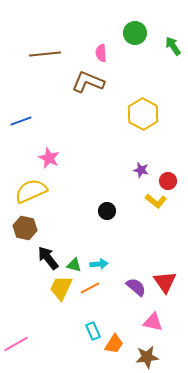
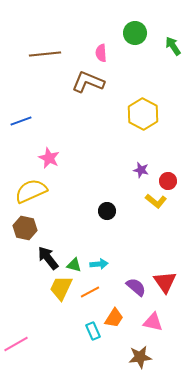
orange line: moved 4 px down
orange trapezoid: moved 26 px up
brown star: moved 7 px left
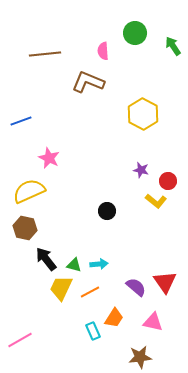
pink semicircle: moved 2 px right, 2 px up
yellow semicircle: moved 2 px left
black arrow: moved 2 px left, 1 px down
pink line: moved 4 px right, 4 px up
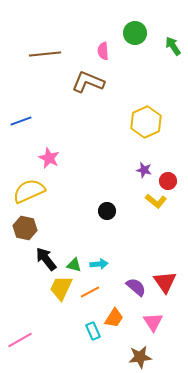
yellow hexagon: moved 3 px right, 8 px down; rotated 8 degrees clockwise
purple star: moved 3 px right
pink triangle: rotated 45 degrees clockwise
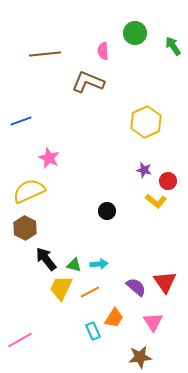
brown hexagon: rotated 15 degrees clockwise
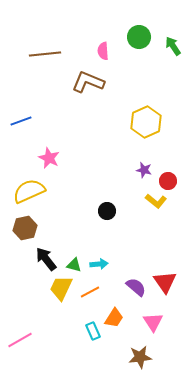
green circle: moved 4 px right, 4 px down
brown hexagon: rotated 20 degrees clockwise
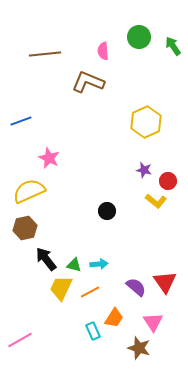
brown star: moved 1 px left, 9 px up; rotated 25 degrees clockwise
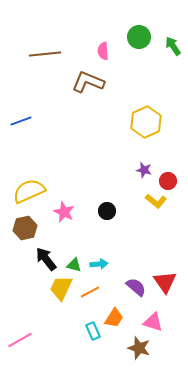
pink star: moved 15 px right, 54 px down
pink triangle: rotated 40 degrees counterclockwise
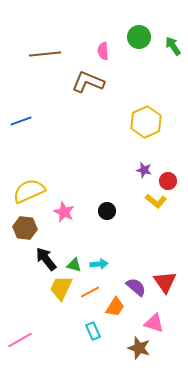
brown hexagon: rotated 20 degrees clockwise
orange trapezoid: moved 1 px right, 11 px up
pink triangle: moved 1 px right, 1 px down
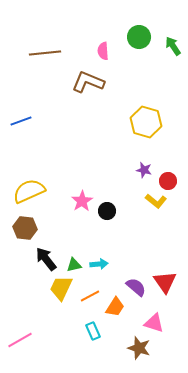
brown line: moved 1 px up
yellow hexagon: rotated 20 degrees counterclockwise
pink star: moved 18 px right, 11 px up; rotated 15 degrees clockwise
green triangle: rotated 28 degrees counterclockwise
orange line: moved 4 px down
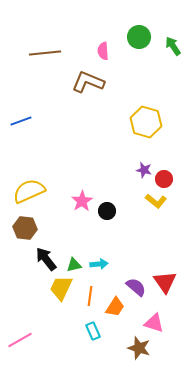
red circle: moved 4 px left, 2 px up
orange line: rotated 54 degrees counterclockwise
